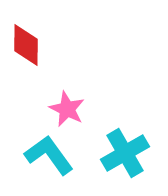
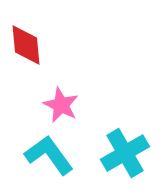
red diamond: rotated 6 degrees counterclockwise
pink star: moved 6 px left, 4 px up
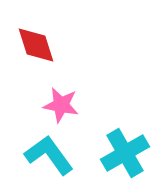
red diamond: moved 10 px right; rotated 12 degrees counterclockwise
pink star: rotated 15 degrees counterclockwise
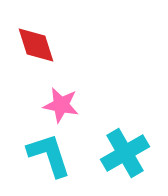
cyan L-shape: rotated 18 degrees clockwise
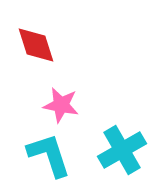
cyan cross: moved 3 px left, 3 px up
